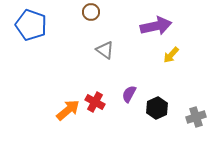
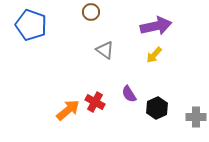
yellow arrow: moved 17 px left
purple semicircle: rotated 60 degrees counterclockwise
gray cross: rotated 18 degrees clockwise
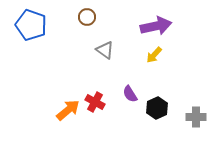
brown circle: moved 4 px left, 5 px down
purple semicircle: moved 1 px right
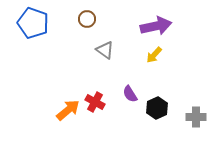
brown circle: moved 2 px down
blue pentagon: moved 2 px right, 2 px up
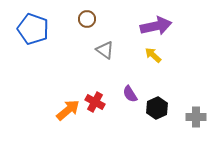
blue pentagon: moved 6 px down
yellow arrow: moved 1 px left; rotated 90 degrees clockwise
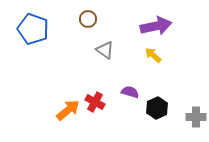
brown circle: moved 1 px right
purple semicircle: moved 2 px up; rotated 138 degrees clockwise
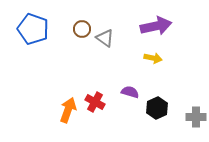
brown circle: moved 6 px left, 10 px down
gray triangle: moved 12 px up
yellow arrow: moved 3 px down; rotated 150 degrees clockwise
orange arrow: rotated 30 degrees counterclockwise
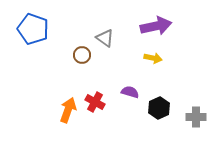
brown circle: moved 26 px down
black hexagon: moved 2 px right
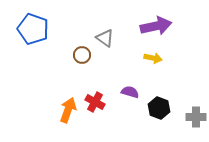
black hexagon: rotated 15 degrees counterclockwise
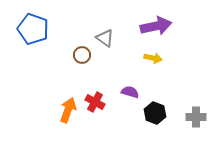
black hexagon: moved 4 px left, 5 px down
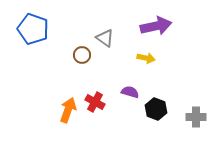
yellow arrow: moved 7 px left
black hexagon: moved 1 px right, 4 px up
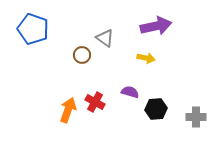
black hexagon: rotated 25 degrees counterclockwise
